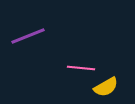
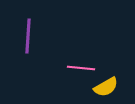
purple line: rotated 64 degrees counterclockwise
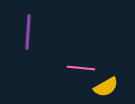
purple line: moved 4 px up
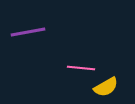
purple line: rotated 76 degrees clockwise
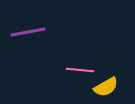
pink line: moved 1 px left, 2 px down
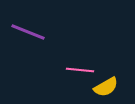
purple line: rotated 32 degrees clockwise
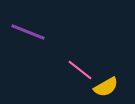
pink line: rotated 32 degrees clockwise
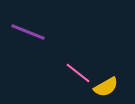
pink line: moved 2 px left, 3 px down
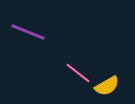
yellow semicircle: moved 1 px right, 1 px up
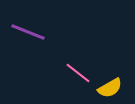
yellow semicircle: moved 3 px right, 2 px down
